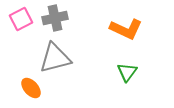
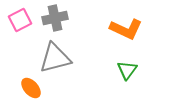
pink square: moved 1 px left, 1 px down
green triangle: moved 2 px up
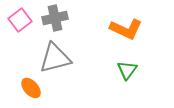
pink square: rotated 10 degrees counterclockwise
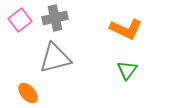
orange ellipse: moved 3 px left, 5 px down
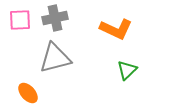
pink square: rotated 35 degrees clockwise
orange L-shape: moved 10 px left
green triangle: rotated 10 degrees clockwise
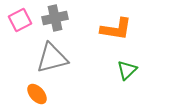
pink square: rotated 25 degrees counterclockwise
orange L-shape: rotated 16 degrees counterclockwise
gray triangle: moved 3 px left
orange ellipse: moved 9 px right, 1 px down
